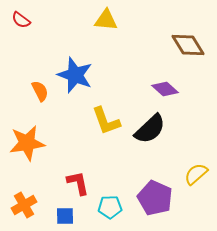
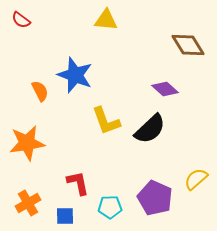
yellow semicircle: moved 5 px down
orange cross: moved 4 px right, 2 px up
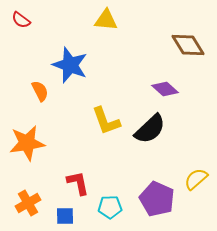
blue star: moved 5 px left, 10 px up
purple pentagon: moved 2 px right, 1 px down
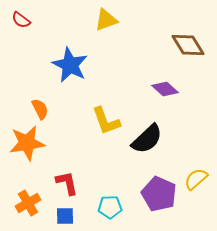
yellow triangle: rotated 25 degrees counterclockwise
blue star: rotated 6 degrees clockwise
orange semicircle: moved 18 px down
black semicircle: moved 3 px left, 10 px down
red L-shape: moved 11 px left
purple pentagon: moved 2 px right, 5 px up
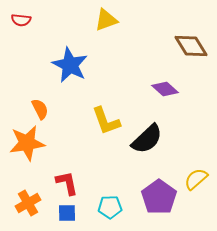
red semicircle: rotated 30 degrees counterclockwise
brown diamond: moved 3 px right, 1 px down
purple pentagon: moved 3 px down; rotated 12 degrees clockwise
blue square: moved 2 px right, 3 px up
